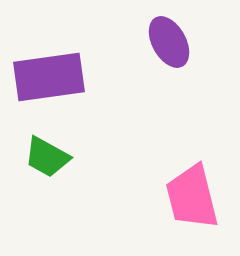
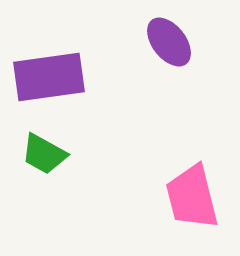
purple ellipse: rotated 9 degrees counterclockwise
green trapezoid: moved 3 px left, 3 px up
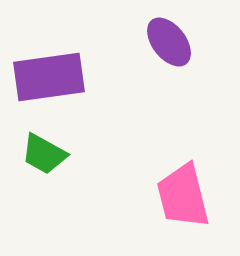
pink trapezoid: moved 9 px left, 1 px up
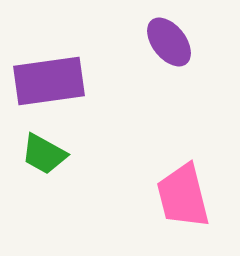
purple rectangle: moved 4 px down
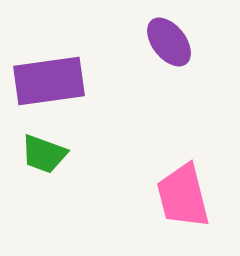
green trapezoid: rotated 9 degrees counterclockwise
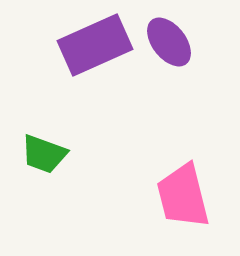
purple rectangle: moved 46 px right, 36 px up; rotated 16 degrees counterclockwise
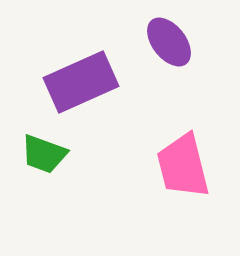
purple rectangle: moved 14 px left, 37 px down
pink trapezoid: moved 30 px up
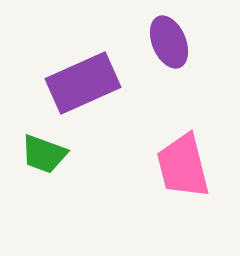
purple ellipse: rotated 15 degrees clockwise
purple rectangle: moved 2 px right, 1 px down
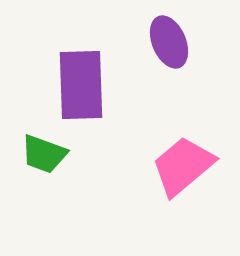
purple rectangle: moved 2 px left, 2 px down; rotated 68 degrees counterclockwise
pink trapezoid: rotated 64 degrees clockwise
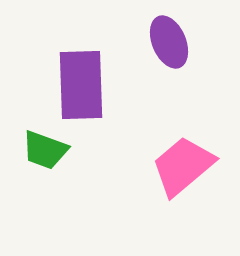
green trapezoid: moved 1 px right, 4 px up
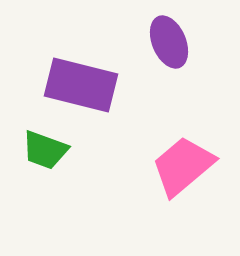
purple rectangle: rotated 74 degrees counterclockwise
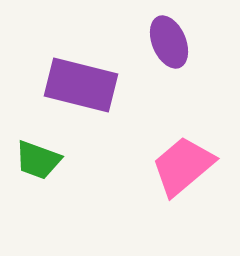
green trapezoid: moved 7 px left, 10 px down
